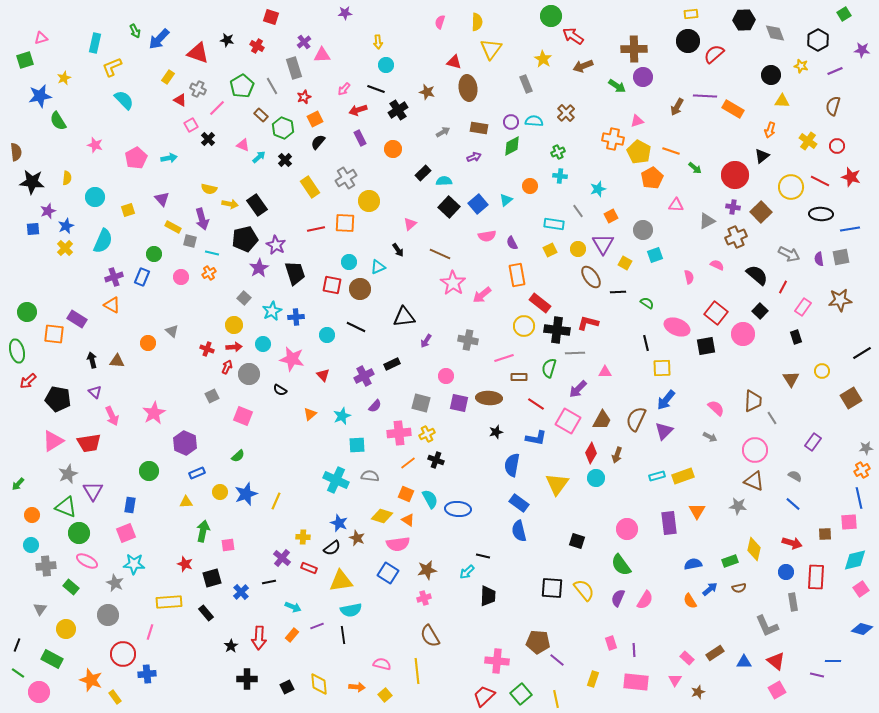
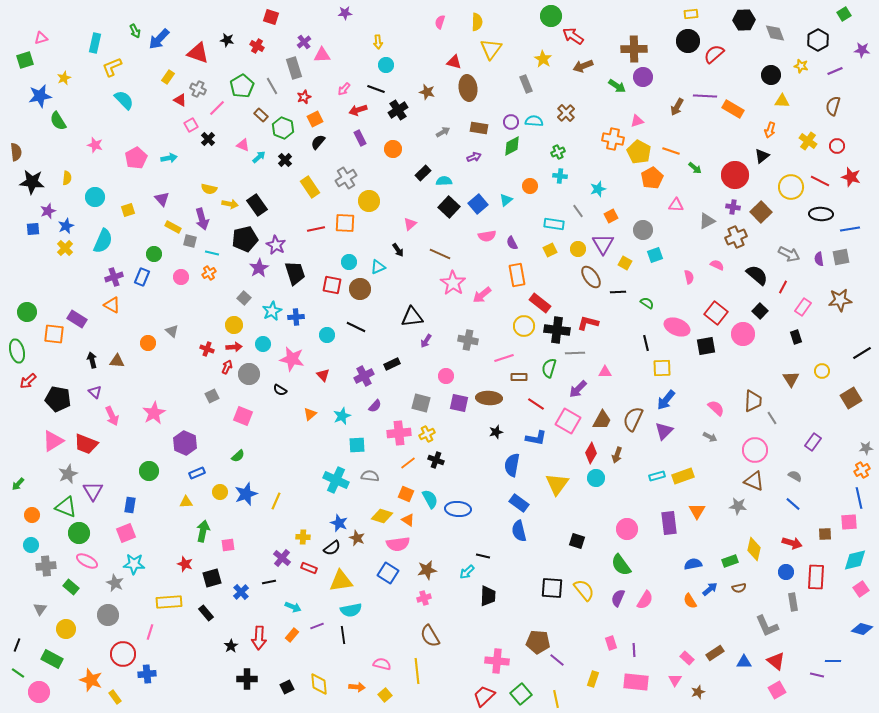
black triangle at (404, 317): moved 8 px right
brown semicircle at (636, 419): moved 3 px left
red trapezoid at (89, 443): moved 3 px left, 1 px down; rotated 30 degrees clockwise
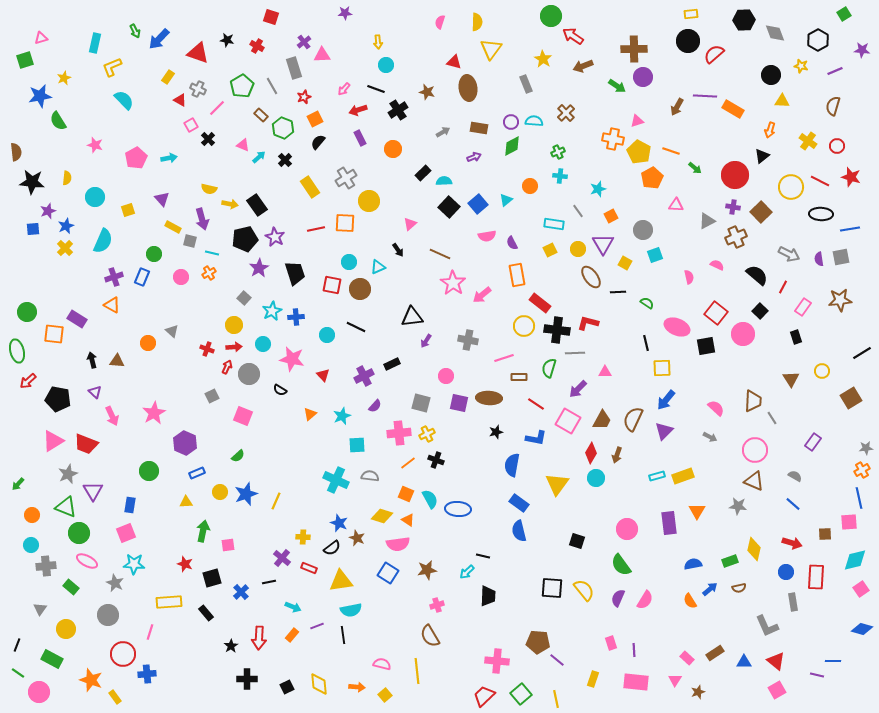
purple star at (276, 245): moved 1 px left, 8 px up
pink cross at (424, 598): moved 13 px right, 7 px down
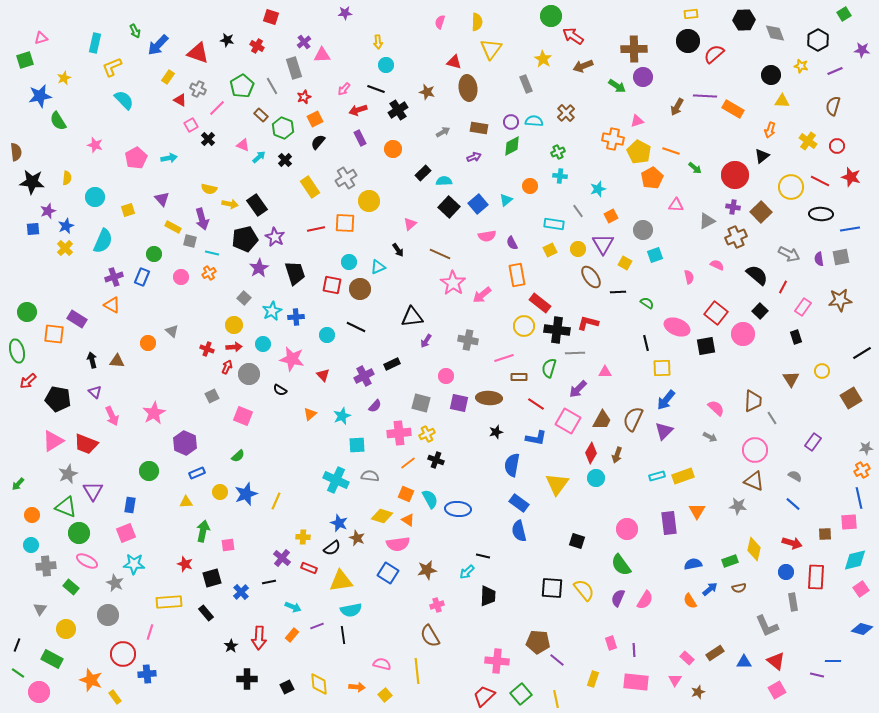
blue arrow at (159, 39): moved 1 px left, 6 px down
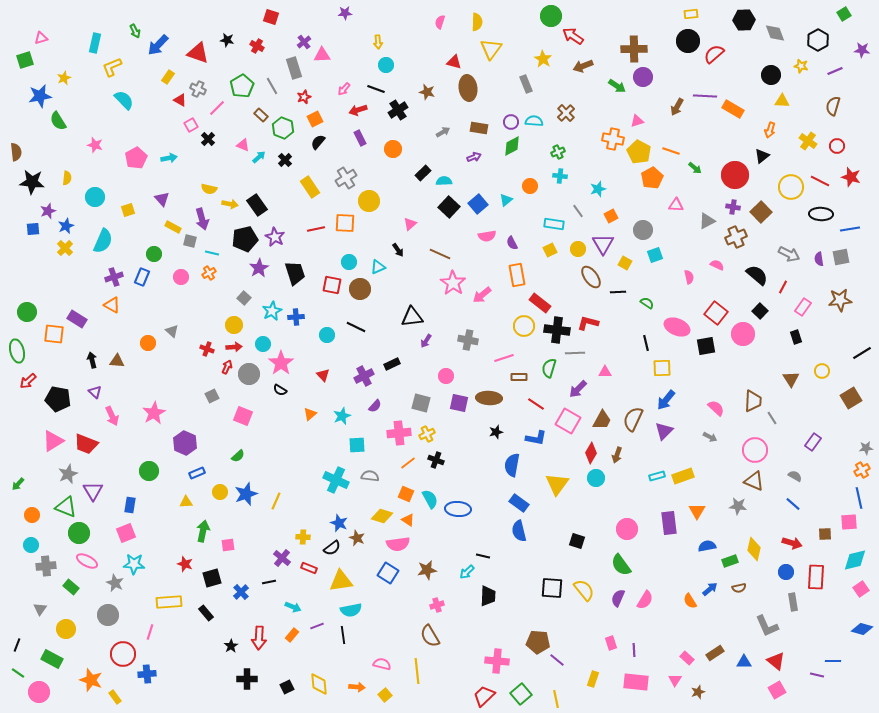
pink star at (292, 359): moved 11 px left, 4 px down; rotated 25 degrees clockwise
blue semicircle at (693, 564): moved 14 px right, 18 px up
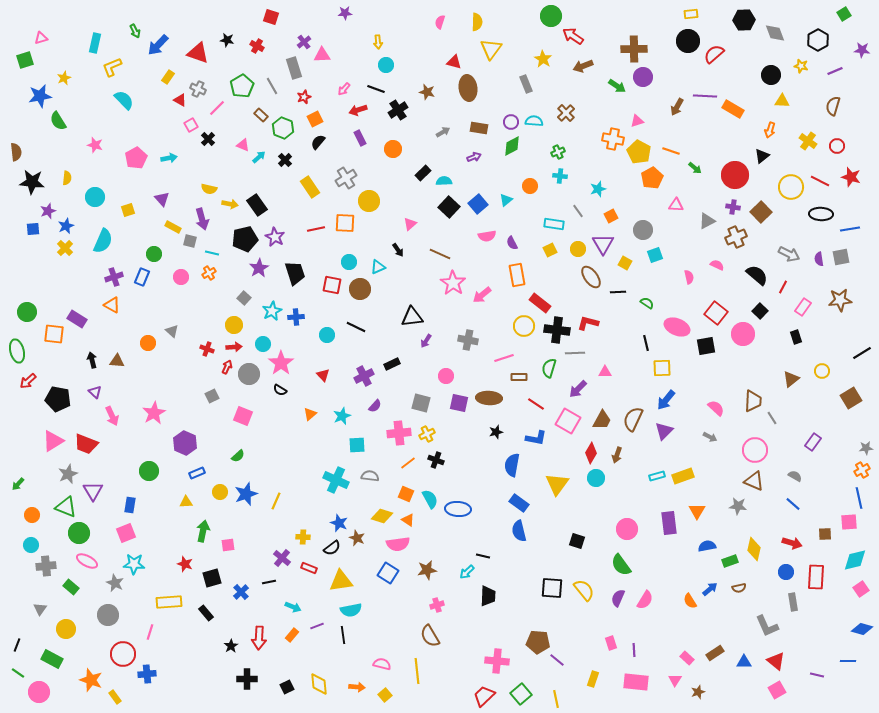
brown triangle at (791, 379): rotated 24 degrees clockwise
blue line at (833, 661): moved 15 px right
